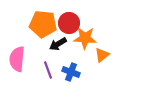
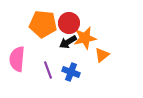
orange star: rotated 15 degrees counterclockwise
black arrow: moved 10 px right, 2 px up
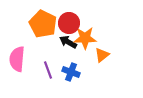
orange pentagon: rotated 20 degrees clockwise
orange star: rotated 10 degrees clockwise
black arrow: rotated 60 degrees clockwise
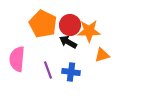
red circle: moved 1 px right, 2 px down
orange star: moved 4 px right, 7 px up
orange triangle: rotated 21 degrees clockwise
blue cross: rotated 12 degrees counterclockwise
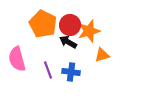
orange star: rotated 15 degrees counterclockwise
pink semicircle: rotated 20 degrees counterclockwise
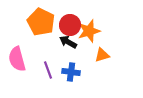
orange pentagon: moved 2 px left, 2 px up
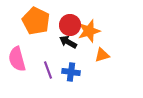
orange pentagon: moved 5 px left, 1 px up
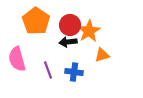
orange pentagon: rotated 8 degrees clockwise
orange star: rotated 15 degrees counterclockwise
black arrow: rotated 36 degrees counterclockwise
blue cross: moved 3 px right
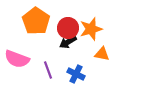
red circle: moved 2 px left, 3 px down
orange star: moved 2 px right, 2 px up; rotated 15 degrees clockwise
black arrow: rotated 24 degrees counterclockwise
orange triangle: moved 1 px up; rotated 28 degrees clockwise
pink semicircle: rotated 55 degrees counterclockwise
blue cross: moved 2 px right, 2 px down; rotated 18 degrees clockwise
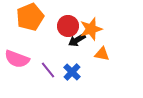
orange pentagon: moved 6 px left, 4 px up; rotated 16 degrees clockwise
red circle: moved 2 px up
black arrow: moved 9 px right, 2 px up
purple line: rotated 18 degrees counterclockwise
blue cross: moved 4 px left, 2 px up; rotated 18 degrees clockwise
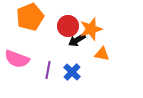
purple line: rotated 48 degrees clockwise
